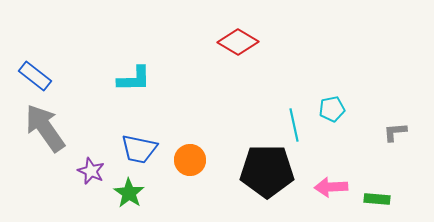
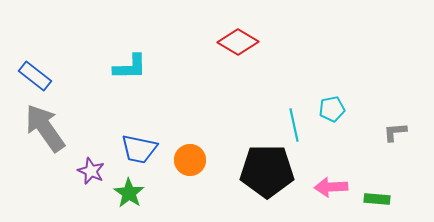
cyan L-shape: moved 4 px left, 12 px up
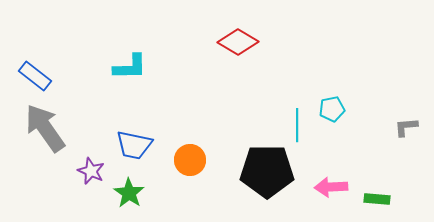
cyan line: moved 3 px right; rotated 12 degrees clockwise
gray L-shape: moved 11 px right, 5 px up
blue trapezoid: moved 5 px left, 4 px up
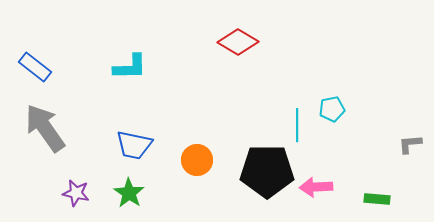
blue rectangle: moved 9 px up
gray L-shape: moved 4 px right, 17 px down
orange circle: moved 7 px right
purple star: moved 15 px left, 22 px down; rotated 12 degrees counterclockwise
pink arrow: moved 15 px left
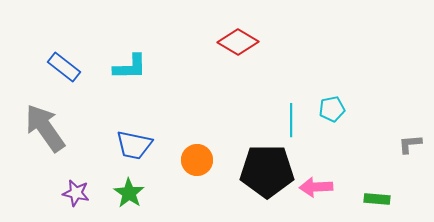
blue rectangle: moved 29 px right
cyan line: moved 6 px left, 5 px up
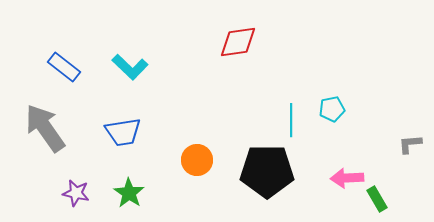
red diamond: rotated 39 degrees counterclockwise
cyan L-shape: rotated 45 degrees clockwise
blue trapezoid: moved 11 px left, 13 px up; rotated 21 degrees counterclockwise
pink arrow: moved 31 px right, 9 px up
green rectangle: rotated 55 degrees clockwise
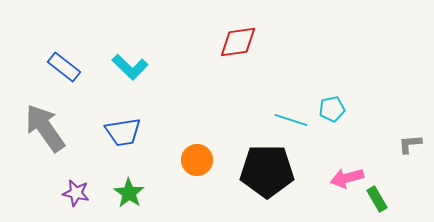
cyan line: rotated 72 degrees counterclockwise
pink arrow: rotated 12 degrees counterclockwise
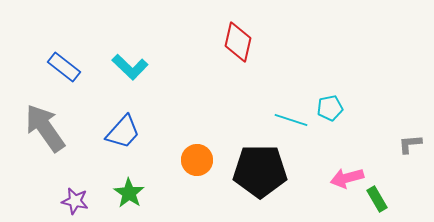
red diamond: rotated 69 degrees counterclockwise
cyan pentagon: moved 2 px left, 1 px up
blue trapezoid: rotated 39 degrees counterclockwise
black pentagon: moved 7 px left
purple star: moved 1 px left, 8 px down
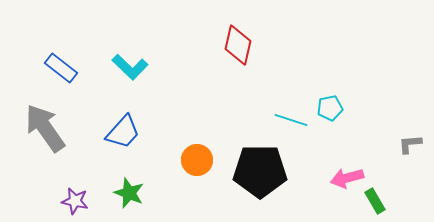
red diamond: moved 3 px down
blue rectangle: moved 3 px left, 1 px down
green star: rotated 12 degrees counterclockwise
green rectangle: moved 2 px left, 2 px down
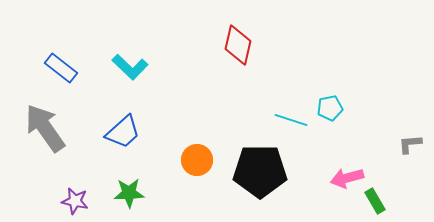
blue trapezoid: rotated 6 degrees clockwise
green star: rotated 24 degrees counterclockwise
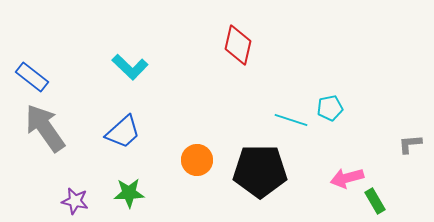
blue rectangle: moved 29 px left, 9 px down
